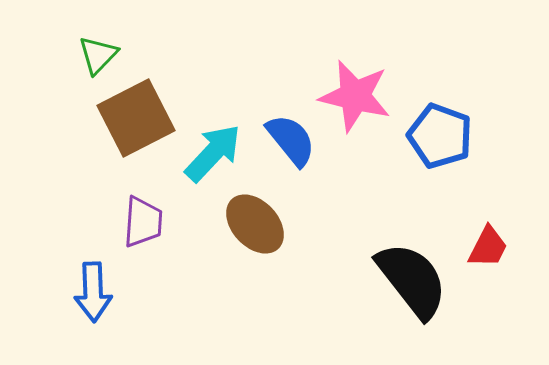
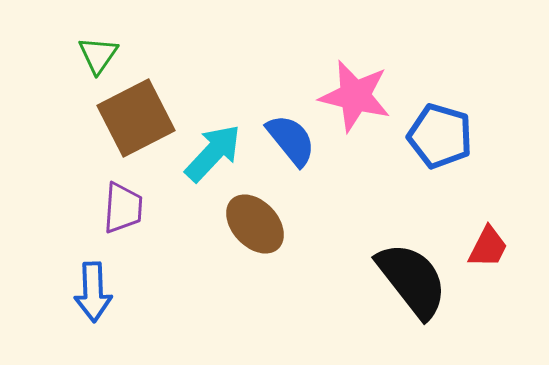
green triangle: rotated 9 degrees counterclockwise
blue pentagon: rotated 4 degrees counterclockwise
purple trapezoid: moved 20 px left, 14 px up
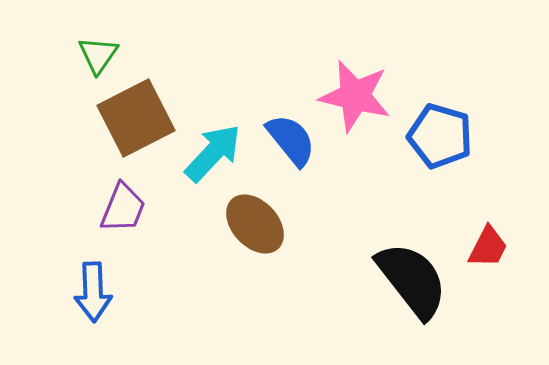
purple trapezoid: rotated 18 degrees clockwise
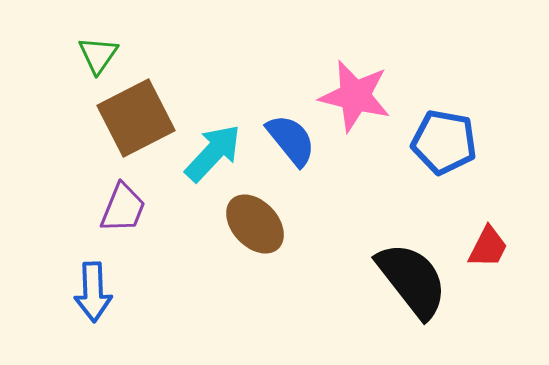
blue pentagon: moved 4 px right, 6 px down; rotated 6 degrees counterclockwise
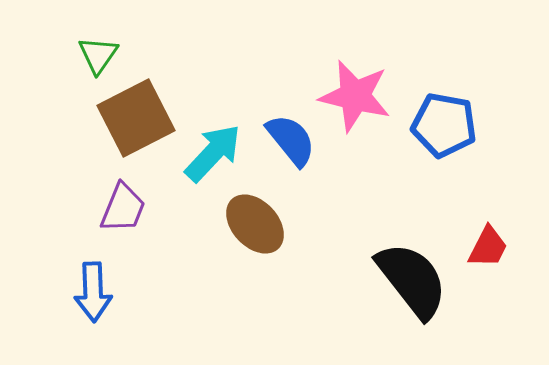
blue pentagon: moved 17 px up
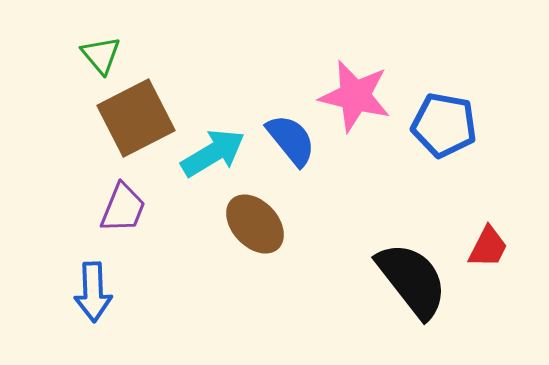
green triangle: moved 3 px right; rotated 15 degrees counterclockwise
cyan arrow: rotated 16 degrees clockwise
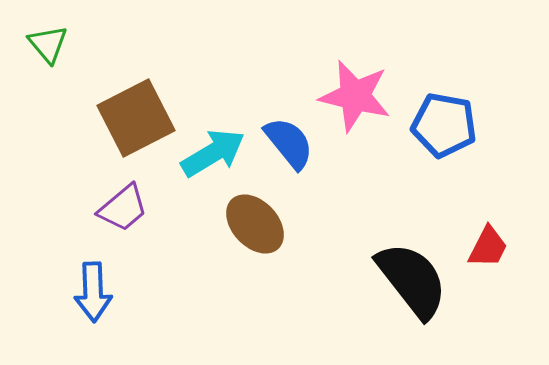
green triangle: moved 53 px left, 11 px up
blue semicircle: moved 2 px left, 3 px down
purple trapezoid: rotated 28 degrees clockwise
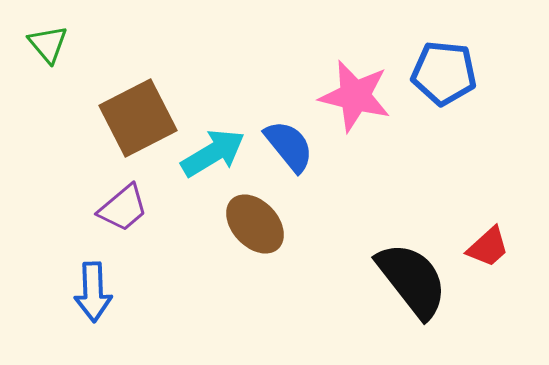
brown square: moved 2 px right
blue pentagon: moved 52 px up; rotated 4 degrees counterclockwise
blue semicircle: moved 3 px down
red trapezoid: rotated 21 degrees clockwise
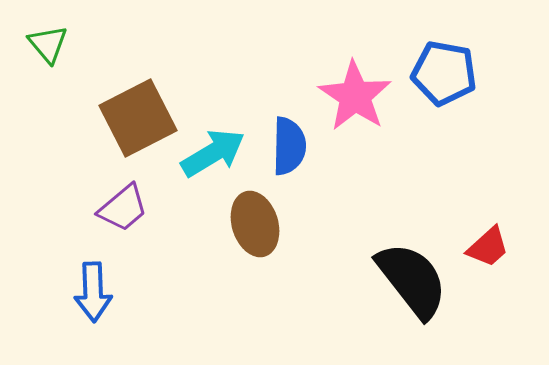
blue pentagon: rotated 4 degrees clockwise
pink star: rotated 20 degrees clockwise
blue semicircle: rotated 40 degrees clockwise
brown ellipse: rotated 26 degrees clockwise
